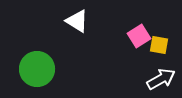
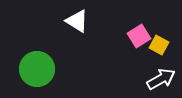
yellow square: rotated 18 degrees clockwise
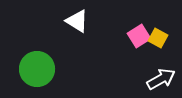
yellow square: moved 1 px left, 7 px up
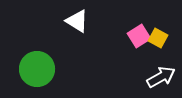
white arrow: moved 2 px up
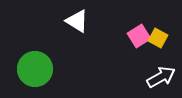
green circle: moved 2 px left
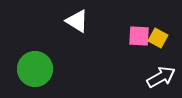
pink square: rotated 35 degrees clockwise
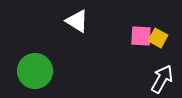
pink square: moved 2 px right
green circle: moved 2 px down
white arrow: moved 1 px right, 2 px down; rotated 32 degrees counterclockwise
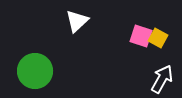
white triangle: rotated 45 degrees clockwise
pink square: rotated 15 degrees clockwise
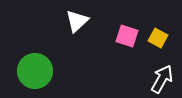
pink square: moved 14 px left
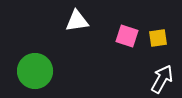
white triangle: rotated 35 degrees clockwise
yellow square: rotated 36 degrees counterclockwise
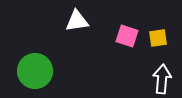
white arrow: rotated 24 degrees counterclockwise
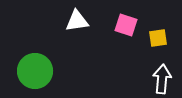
pink square: moved 1 px left, 11 px up
